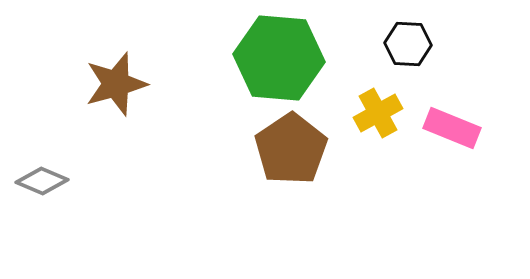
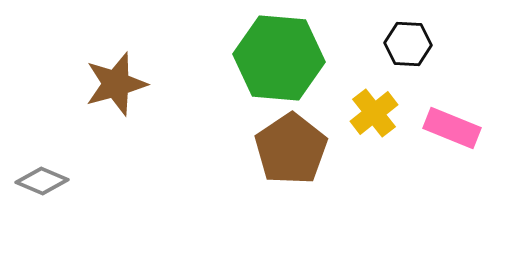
yellow cross: moved 4 px left; rotated 9 degrees counterclockwise
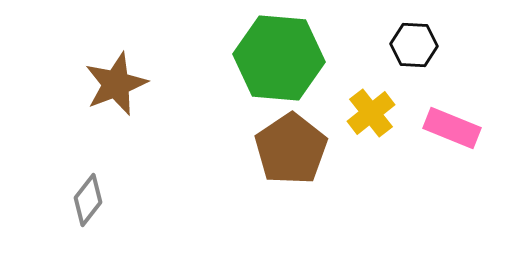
black hexagon: moved 6 px right, 1 px down
brown star: rotated 6 degrees counterclockwise
yellow cross: moved 3 px left
gray diamond: moved 46 px right, 19 px down; rotated 75 degrees counterclockwise
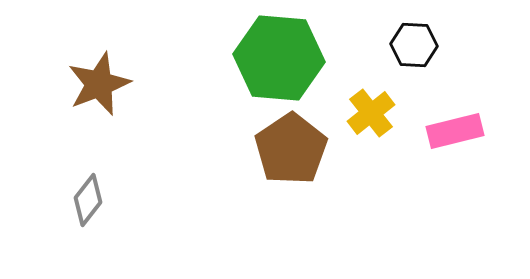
brown star: moved 17 px left
pink rectangle: moved 3 px right, 3 px down; rotated 36 degrees counterclockwise
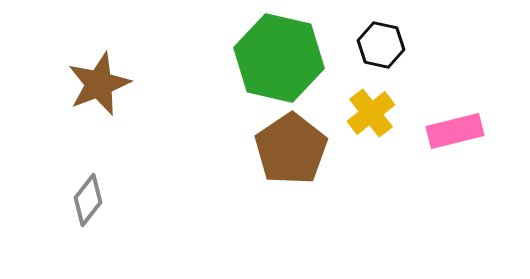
black hexagon: moved 33 px left; rotated 9 degrees clockwise
green hexagon: rotated 8 degrees clockwise
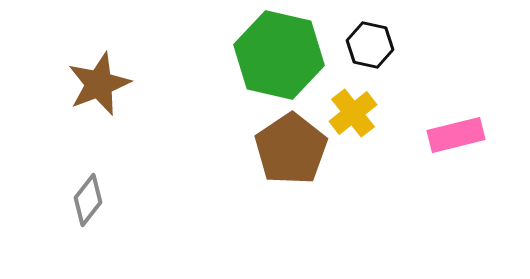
black hexagon: moved 11 px left
green hexagon: moved 3 px up
yellow cross: moved 18 px left
pink rectangle: moved 1 px right, 4 px down
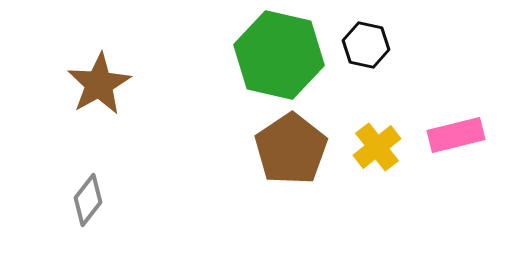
black hexagon: moved 4 px left
brown star: rotated 8 degrees counterclockwise
yellow cross: moved 24 px right, 34 px down
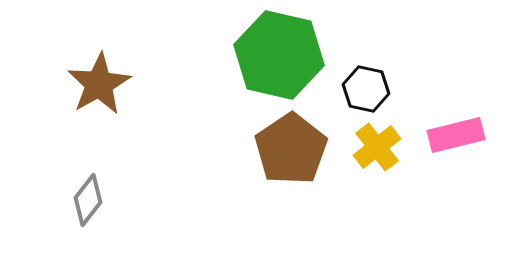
black hexagon: moved 44 px down
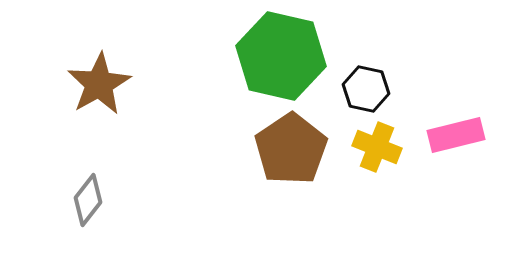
green hexagon: moved 2 px right, 1 px down
yellow cross: rotated 30 degrees counterclockwise
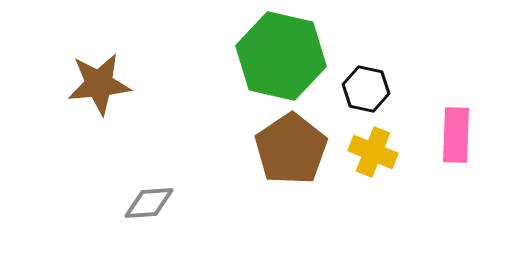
brown star: rotated 24 degrees clockwise
pink rectangle: rotated 74 degrees counterclockwise
yellow cross: moved 4 px left, 5 px down
gray diamond: moved 61 px right, 3 px down; rotated 48 degrees clockwise
